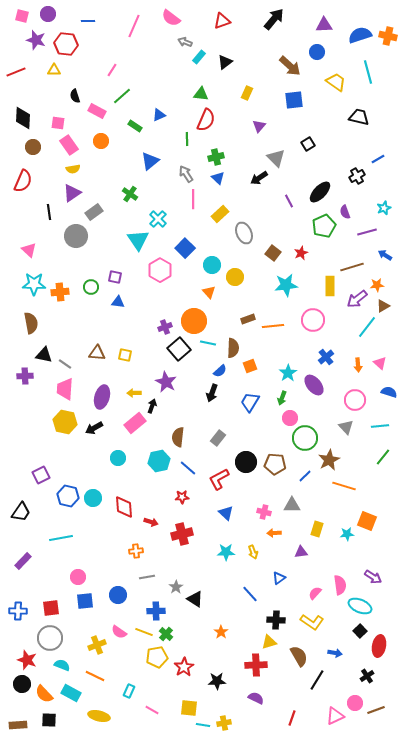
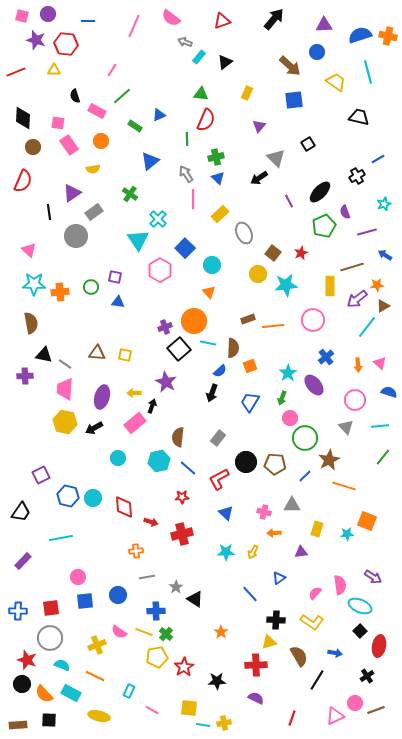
yellow semicircle at (73, 169): moved 20 px right
cyan star at (384, 208): moved 4 px up
yellow circle at (235, 277): moved 23 px right, 3 px up
yellow arrow at (253, 552): rotated 48 degrees clockwise
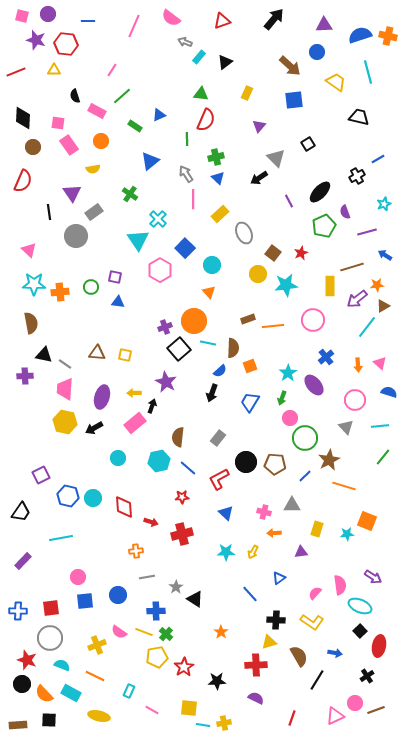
purple triangle at (72, 193): rotated 30 degrees counterclockwise
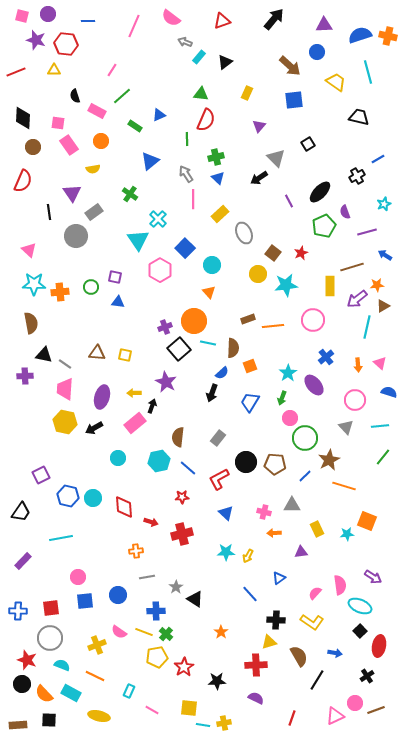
cyan line at (367, 327): rotated 25 degrees counterclockwise
blue semicircle at (220, 371): moved 2 px right, 2 px down
yellow rectangle at (317, 529): rotated 42 degrees counterclockwise
yellow arrow at (253, 552): moved 5 px left, 4 px down
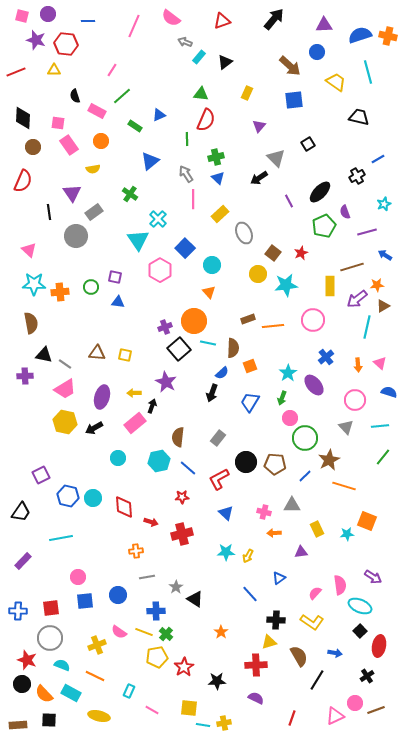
pink trapezoid at (65, 389): rotated 125 degrees counterclockwise
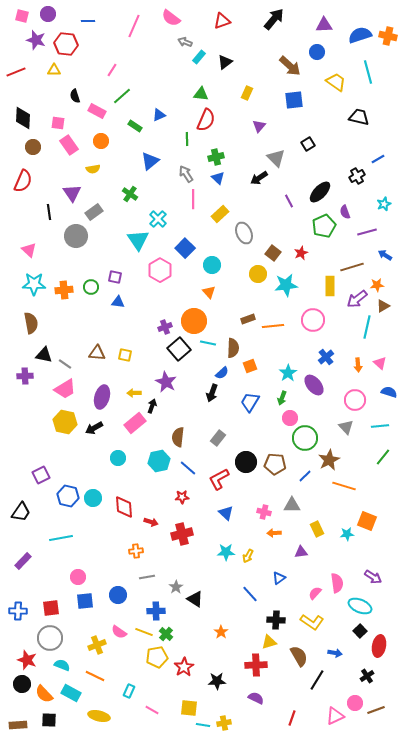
orange cross at (60, 292): moved 4 px right, 2 px up
pink semicircle at (340, 585): moved 3 px left, 2 px up
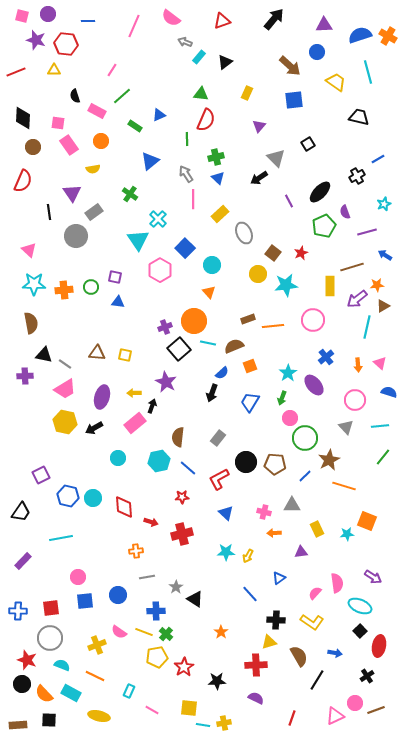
orange cross at (388, 36): rotated 18 degrees clockwise
brown semicircle at (233, 348): moved 1 px right, 2 px up; rotated 114 degrees counterclockwise
